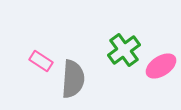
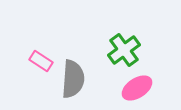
pink ellipse: moved 24 px left, 22 px down
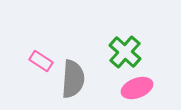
green cross: moved 1 px right, 2 px down; rotated 12 degrees counterclockwise
pink ellipse: rotated 12 degrees clockwise
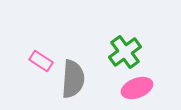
green cross: rotated 12 degrees clockwise
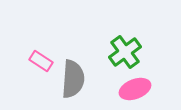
pink ellipse: moved 2 px left, 1 px down
